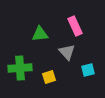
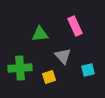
gray triangle: moved 4 px left, 4 px down
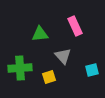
cyan square: moved 4 px right
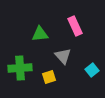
cyan square: rotated 24 degrees counterclockwise
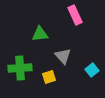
pink rectangle: moved 11 px up
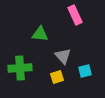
green triangle: rotated 12 degrees clockwise
cyan square: moved 7 px left, 1 px down; rotated 24 degrees clockwise
yellow square: moved 8 px right
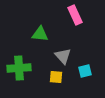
green cross: moved 1 px left
yellow square: moved 1 px left; rotated 24 degrees clockwise
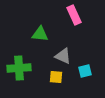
pink rectangle: moved 1 px left
gray triangle: rotated 24 degrees counterclockwise
